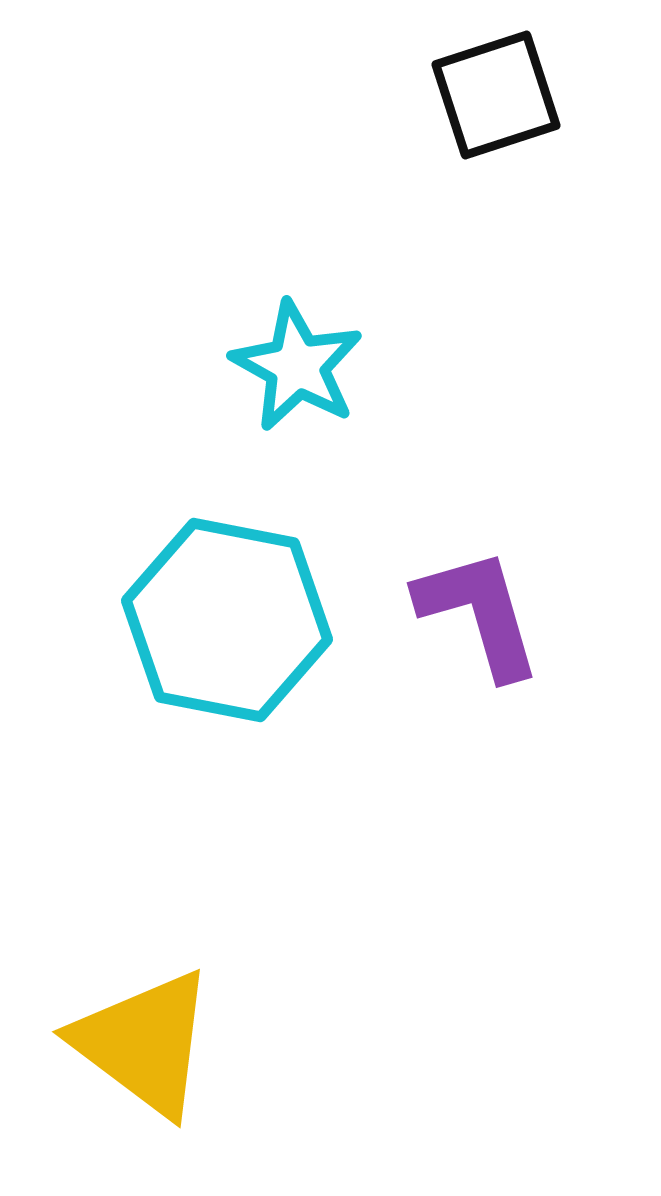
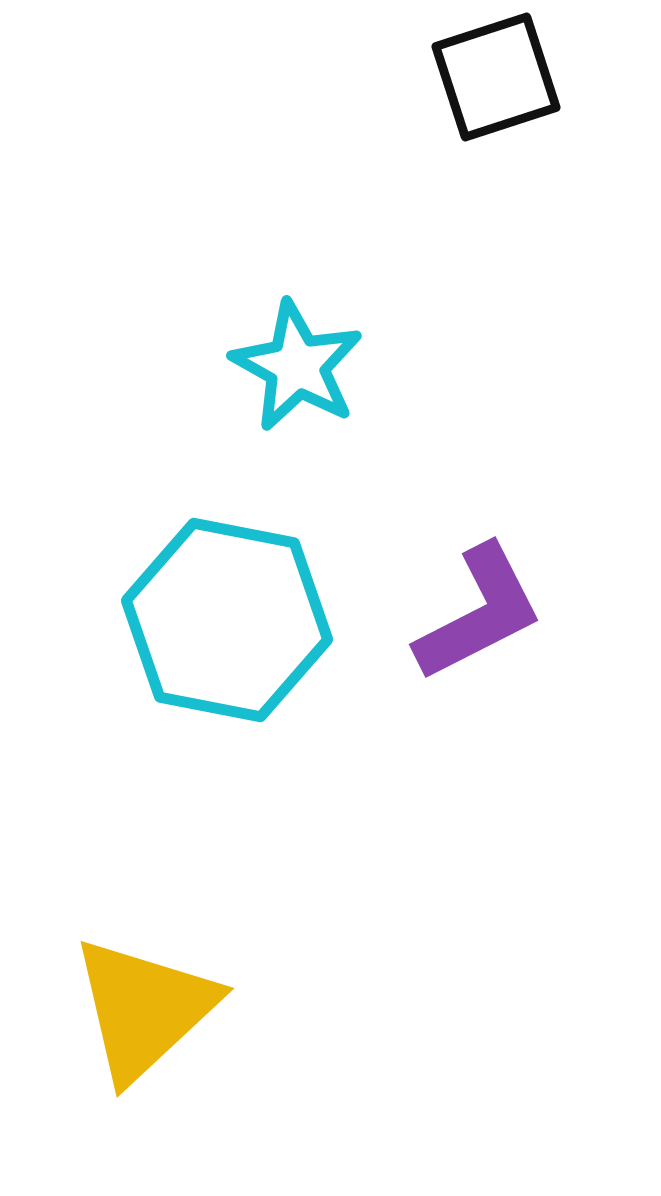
black square: moved 18 px up
purple L-shape: rotated 79 degrees clockwise
yellow triangle: moved 34 px up; rotated 40 degrees clockwise
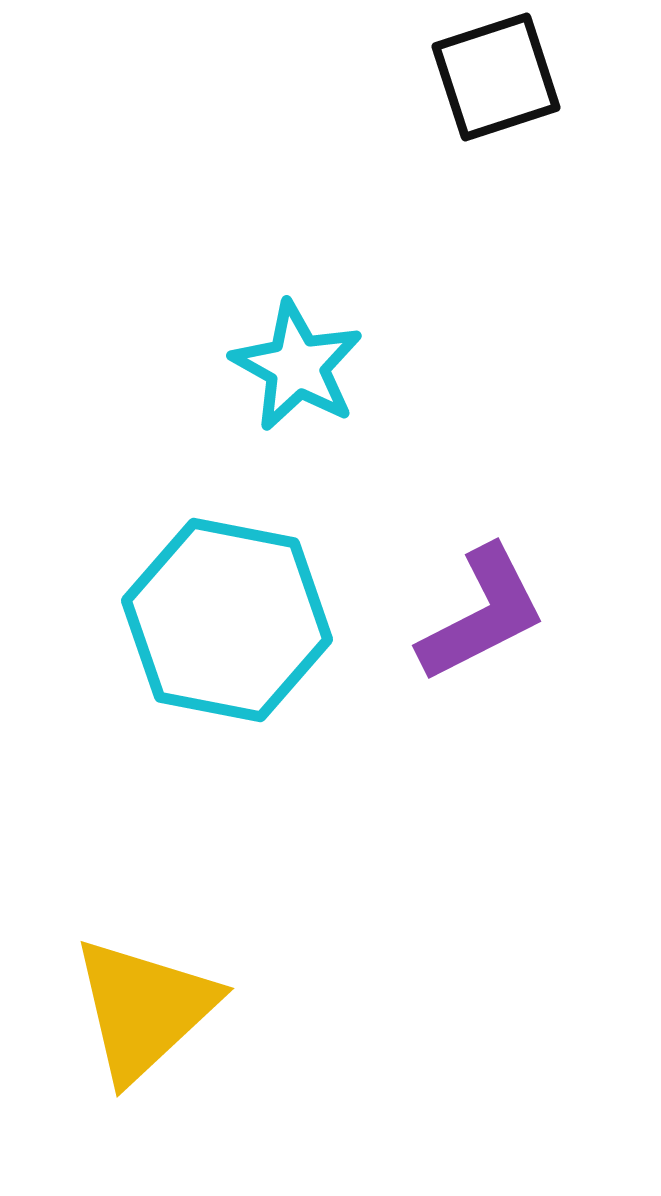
purple L-shape: moved 3 px right, 1 px down
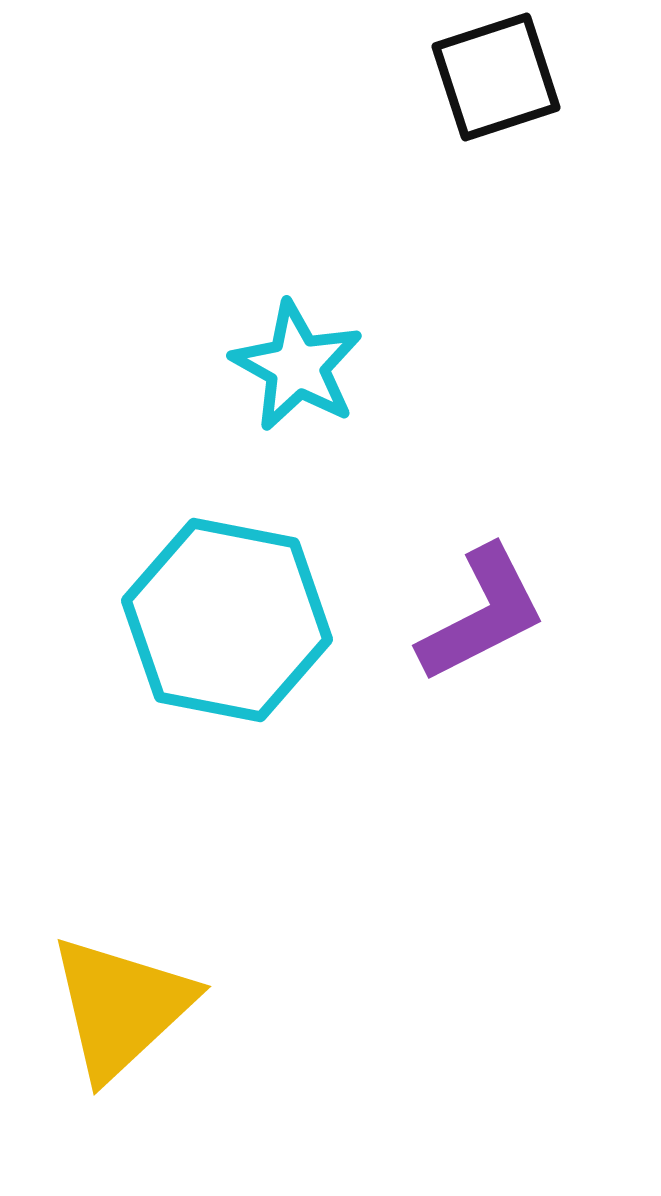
yellow triangle: moved 23 px left, 2 px up
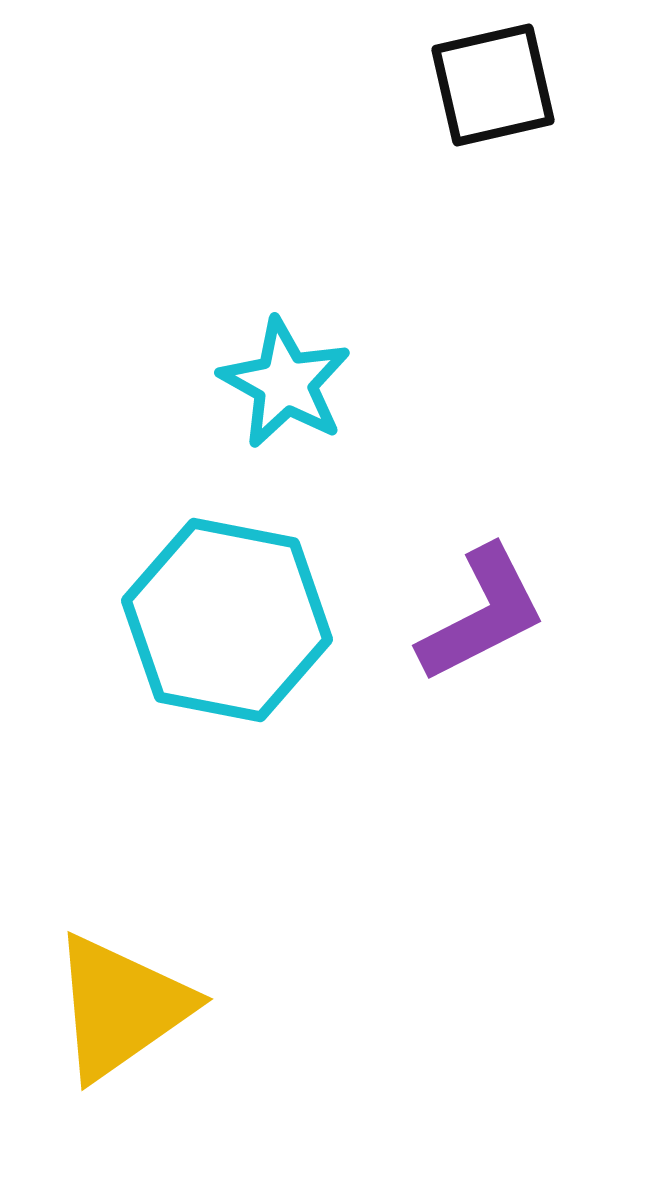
black square: moved 3 px left, 8 px down; rotated 5 degrees clockwise
cyan star: moved 12 px left, 17 px down
yellow triangle: rotated 8 degrees clockwise
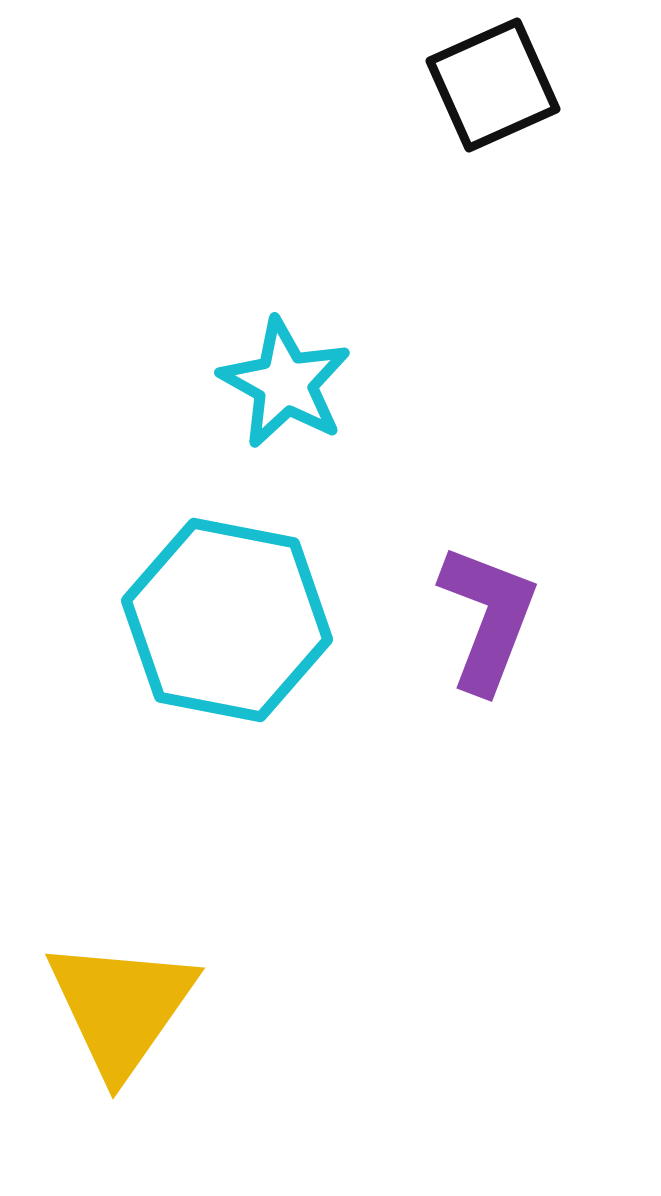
black square: rotated 11 degrees counterclockwise
purple L-shape: moved 6 px right, 4 px down; rotated 42 degrees counterclockwise
yellow triangle: rotated 20 degrees counterclockwise
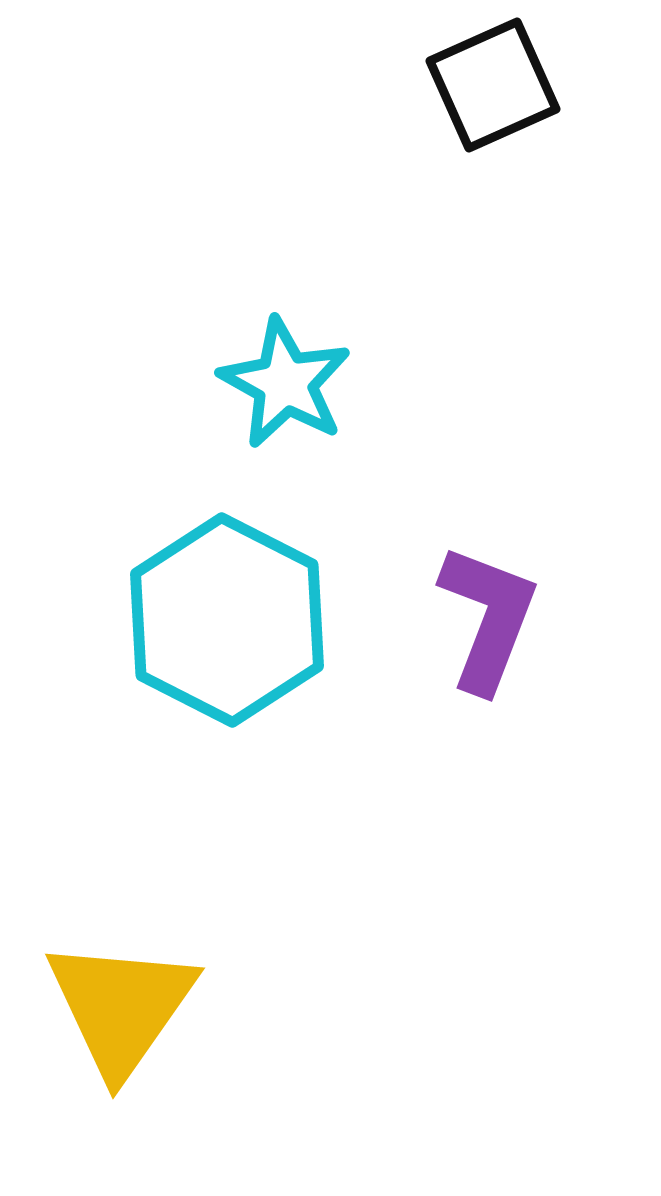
cyan hexagon: rotated 16 degrees clockwise
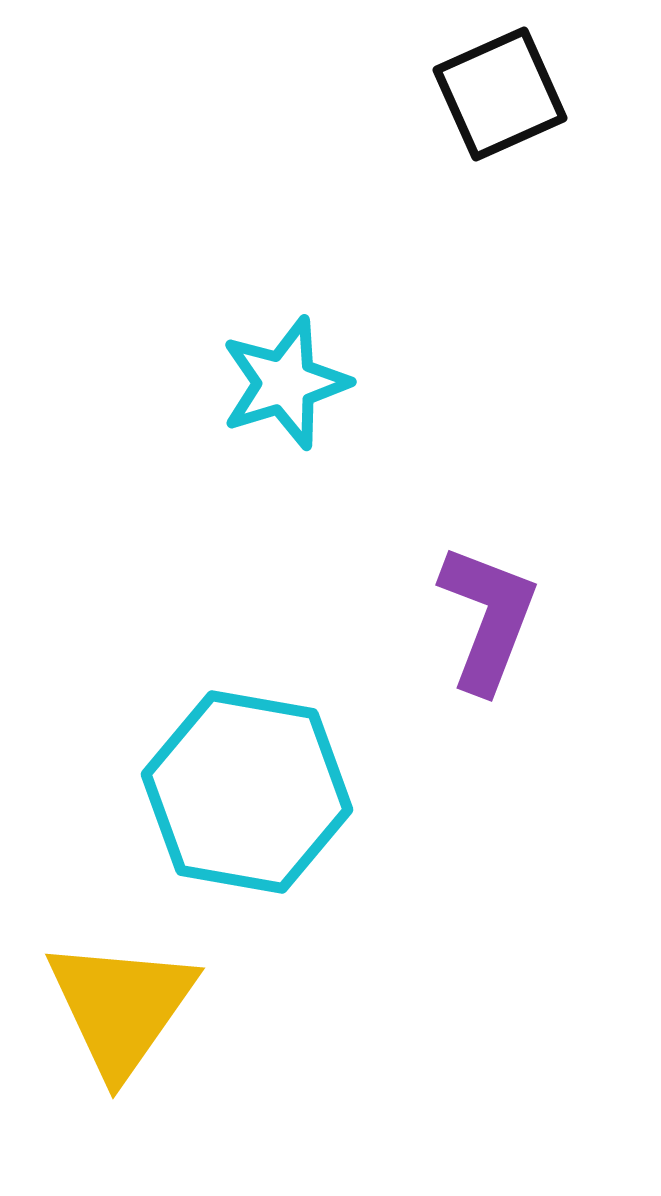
black square: moved 7 px right, 9 px down
cyan star: rotated 26 degrees clockwise
cyan hexagon: moved 20 px right, 172 px down; rotated 17 degrees counterclockwise
